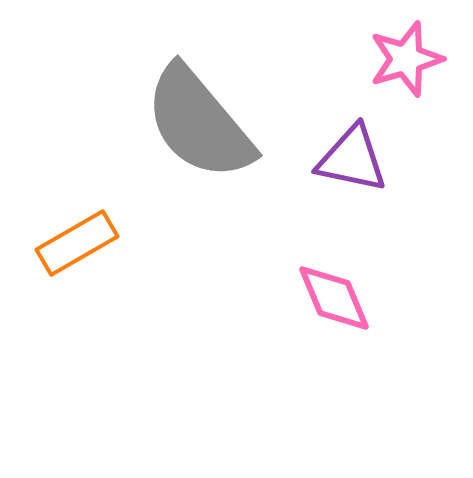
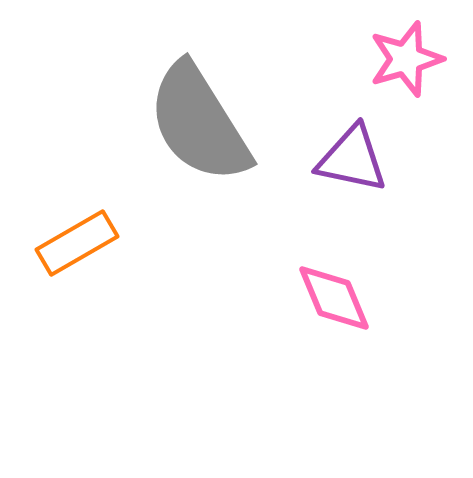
gray semicircle: rotated 8 degrees clockwise
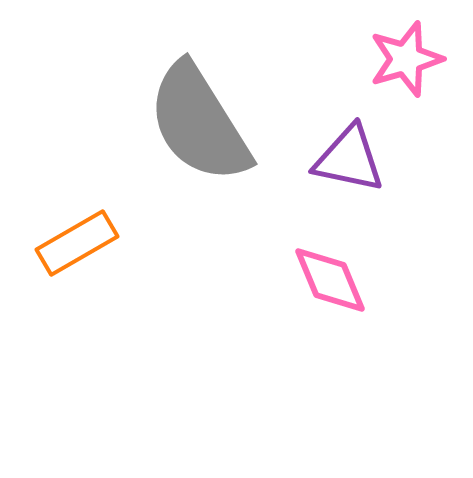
purple triangle: moved 3 px left
pink diamond: moved 4 px left, 18 px up
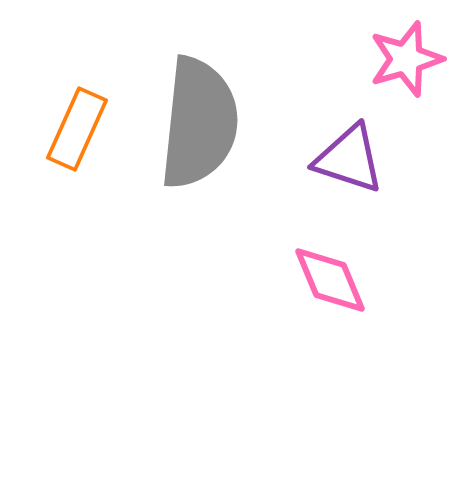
gray semicircle: rotated 142 degrees counterclockwise
purple triangle: rotated 6 degrees clockwise
orange rectangle: moved 114 px up; rotated 36 degrees counterclockwise
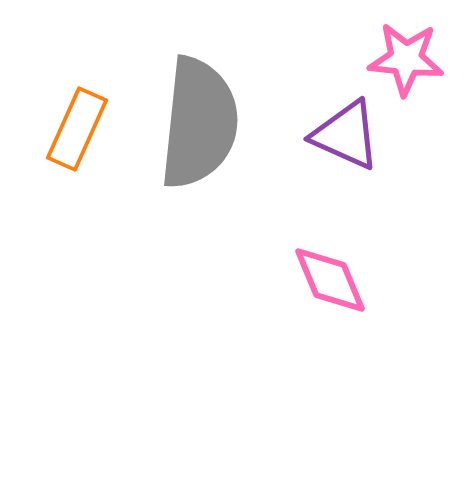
pink star: rotated 22 degrees clockwise
purple triangle: moved 3 px left, 24 px up; rotated 6 degrees clockwise
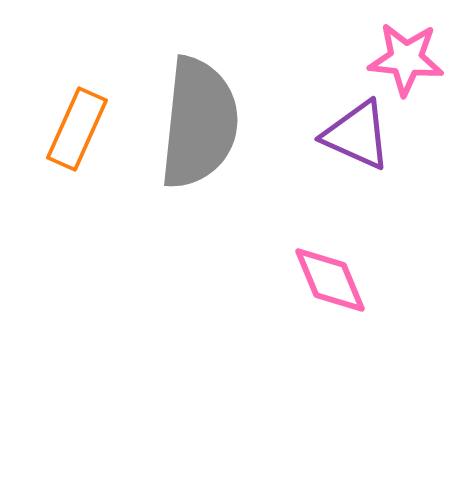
purple triangle: moved 11 px right
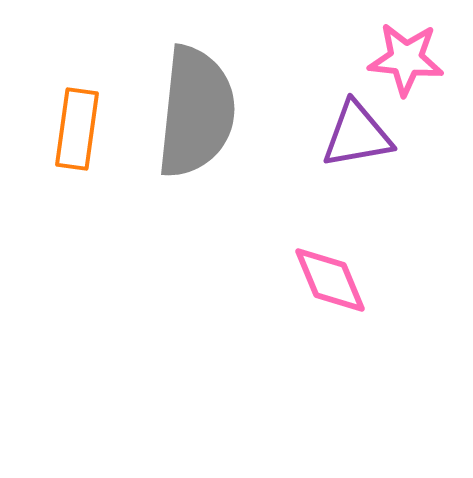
gray semicircle: moved 3 px left, 11 px up
orange rectangle: rotated 16 degrees counterclockwise
purple triangle: rotated 34 degrees counterclockwise
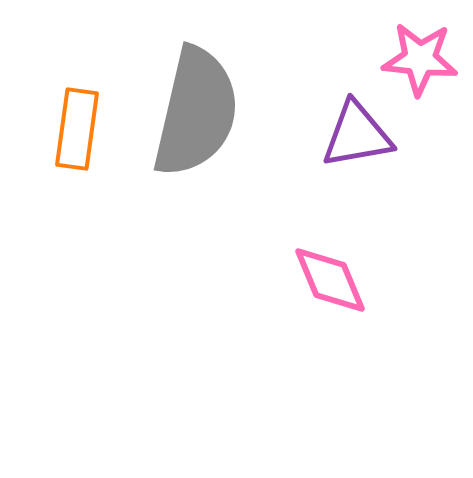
pink star: moved 14 px right
gray semicircle: rotated 7 degrees clockwise
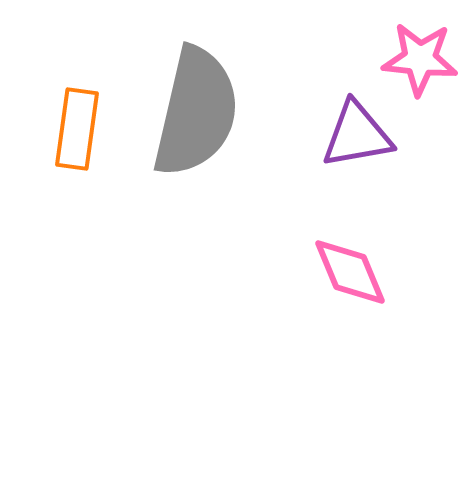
pink diamond: moved 20 px right, 8 px up
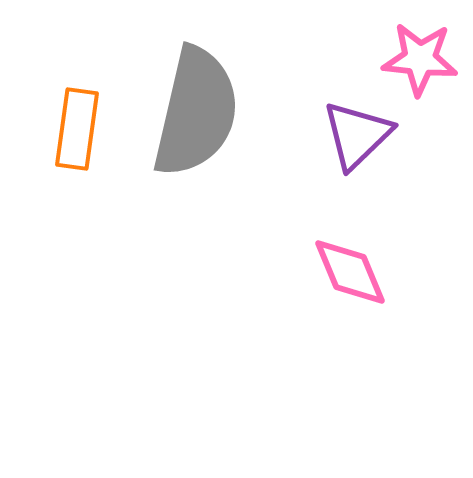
purple triangle: rotated 34 degrees counterclockwise
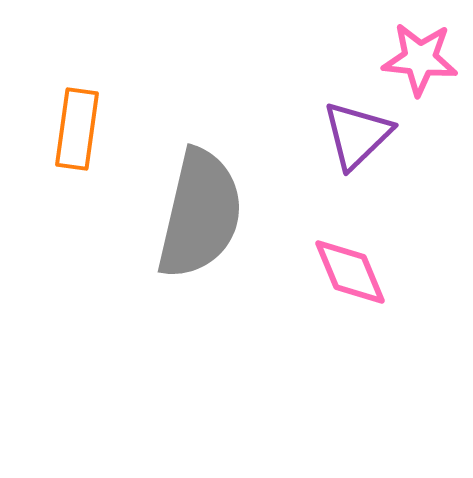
gray semicircle: moved 4 px right, 102 px down
